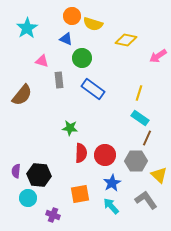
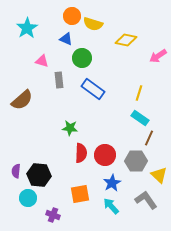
brown semicircle: moved 5 px down; rotated 10 degrees clockwise
brown line: moved 2 px right
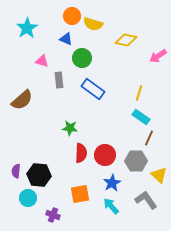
cyan rectangle: moved 1 px right, 1 px up
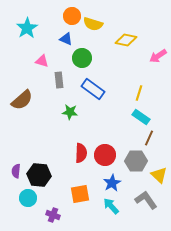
green star: moved 16 px up
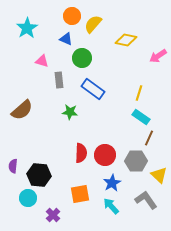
yellow semicircle: rotated 114 degrees clockwise
brown semicircle: moved 10 px down
purple semicircle: moved 3 px left, 5 px up
purple cross: rotated 24 degrees clockwise
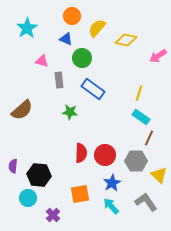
yellow semicircle: moved 4 px right, 4 px down
gray L-shape: moved 2 px down
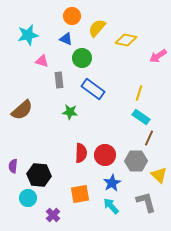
cyan star: moved 1 px right, 7 px down; rotated 20 degrees clockwise
gray L-shape: rotated 20 degrees clockwise
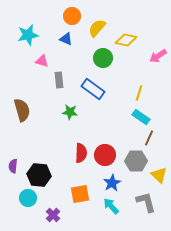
green circle: moved 21 px right
brown semicircle: rotated 65 degrees counterclockwise
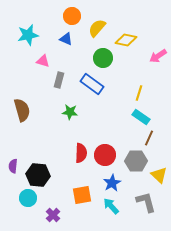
pink triangle: moved 1 px right
gray rectangle: rotated 21 degrees clockwise
blue rectangle: moved 1 px left, 5 px up
black hexagon: moved 1 px left
orange square: moved 2 px right, 1 px down
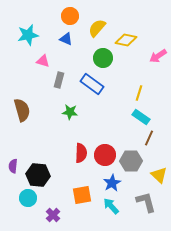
orange circle: moved 2 px left
gray hexagon: moved 5 px left
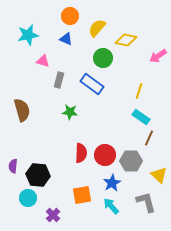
yellow line: moved 2 px up
